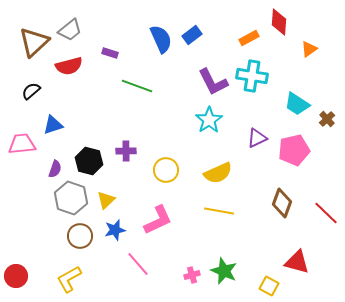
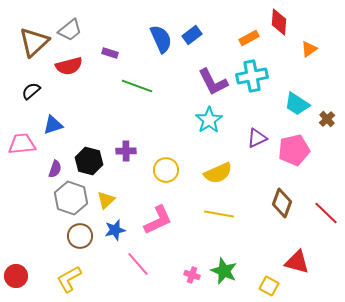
cyan cross: rotated 20 degrees counterclockwise
yellow line: moved 3 px down
pink cross: rotated 35 degrees clockwise
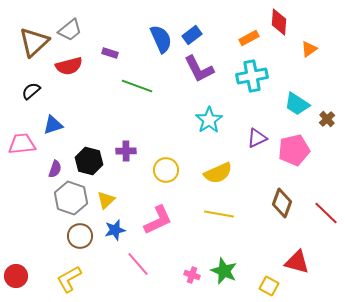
purple L-shape: moved 14 px left, 13 px up
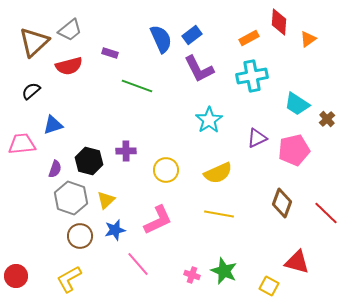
orange triangle: moved 1 px left, 10 px up
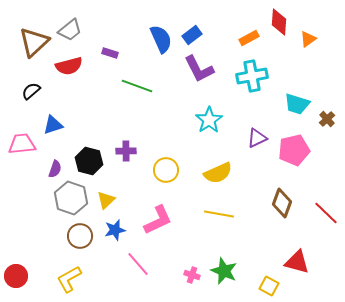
cyan trapezoid: rotated 16 degrees counterclockwise
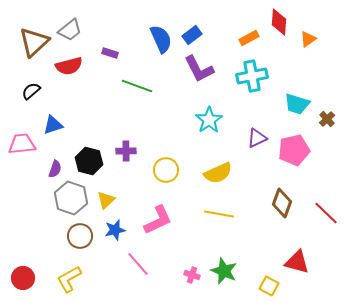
red circle: moved 7 px right, 2 px down
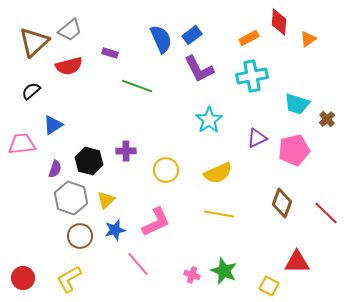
blue triangle: rotated 15 degrees counterclockwise
pink L-shape: moved 2 px left, 2 px down
red triangle: rotated 16 degrees counterclockwise
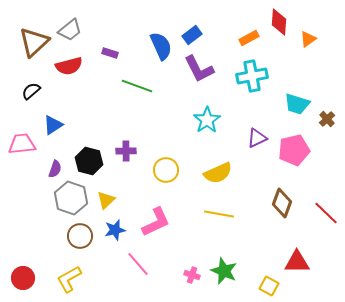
blue semicircle: moved 7 px down
cyan star: moved 2 px left
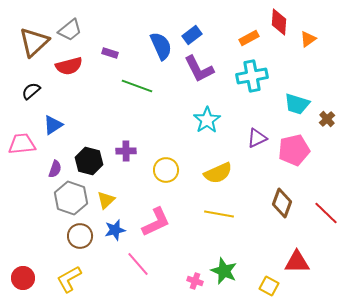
pink cross: moved 3 px right, 6 px down
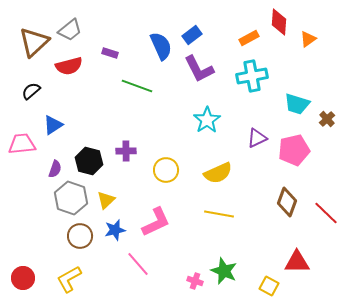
brown diamond: moved 5 px right, 1 px up
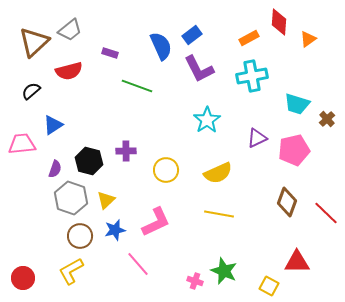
red semicircle: moved 5 px down
yellow L-shape: moved 2 px right, 8 px up
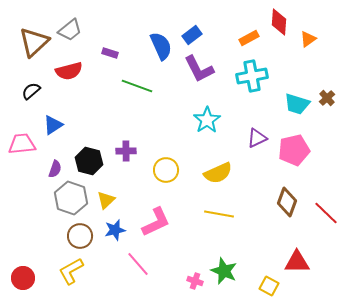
brown cross: moved 21 px up
